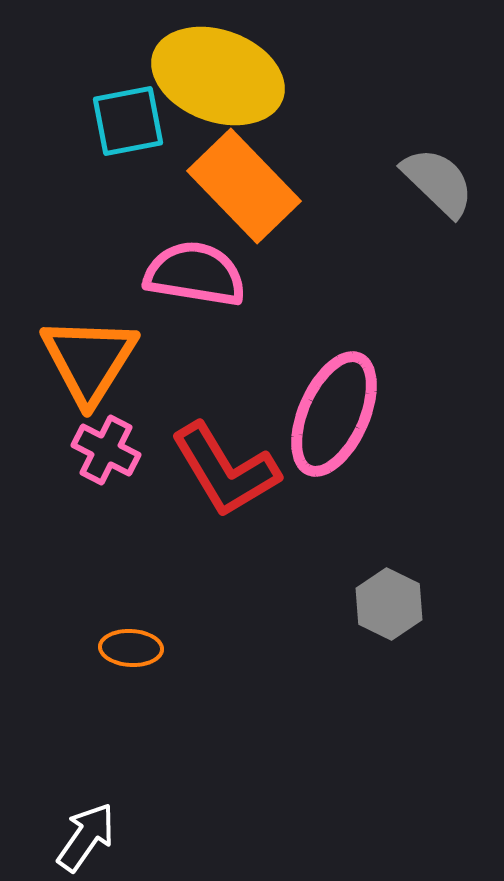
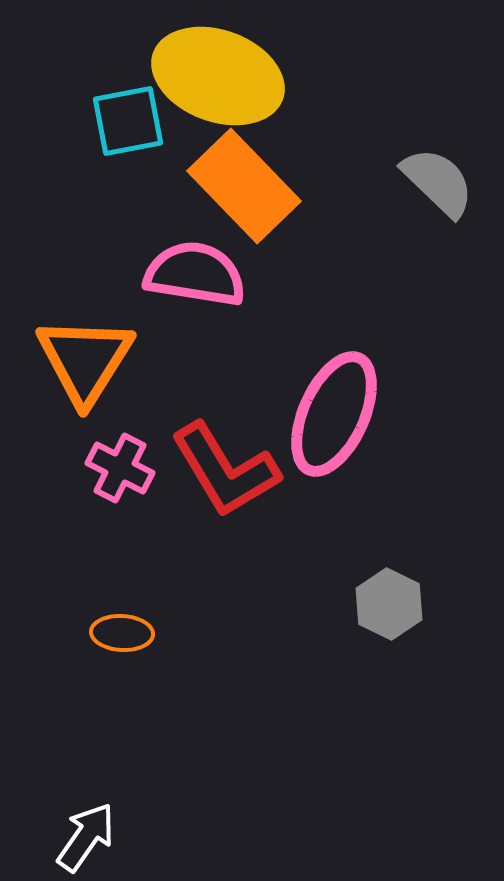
orange triangle: moved 4 px left
pink cross: moved 14 px right, 18 px down
orange ellipse: moved 9 px left, 15 px up
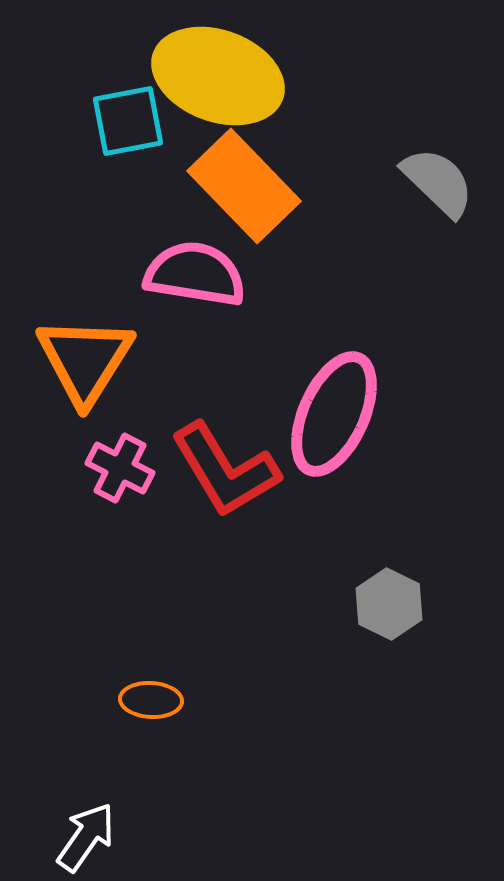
orange ellipse: moved 29 px right, 67 px down
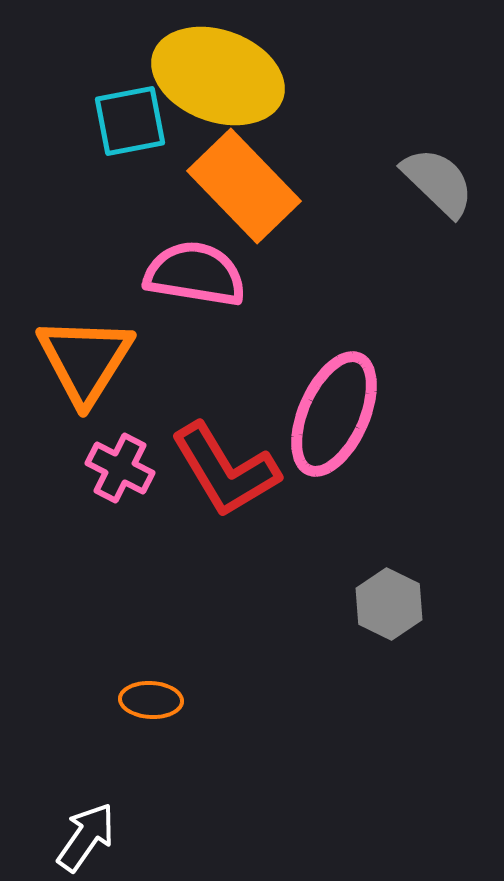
cyan square: moved 2 px right
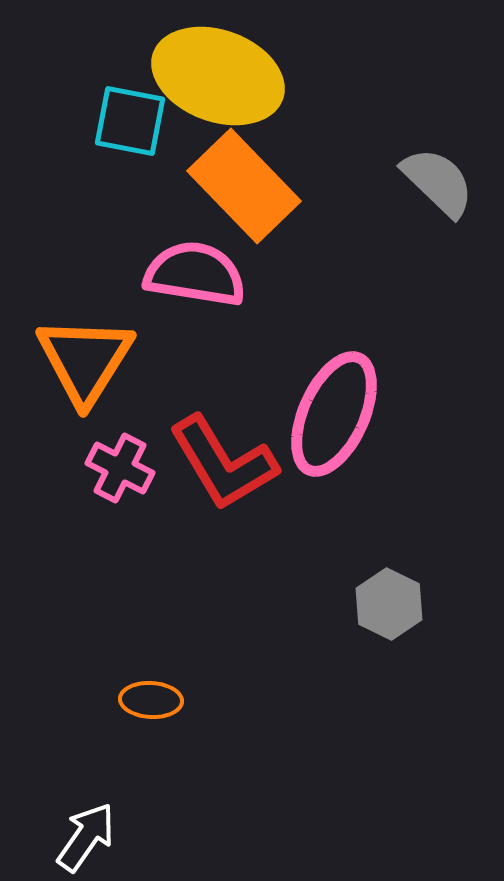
cyan square: rotated 22 degrees clockwise
red L-shape: moved 2 px left, 7 px up
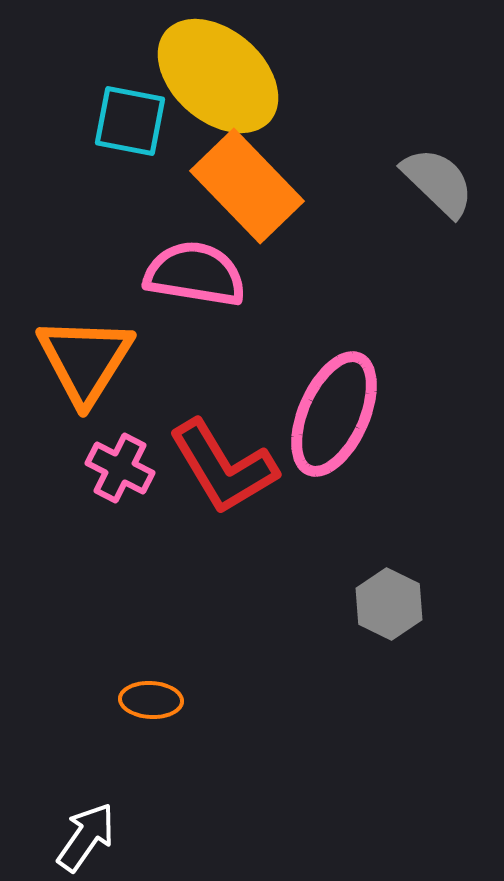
yellow ellipse: rotated 21 degrees clockwise
orange rectangle: moved 3 px right
red L-shape: moved 4 px down
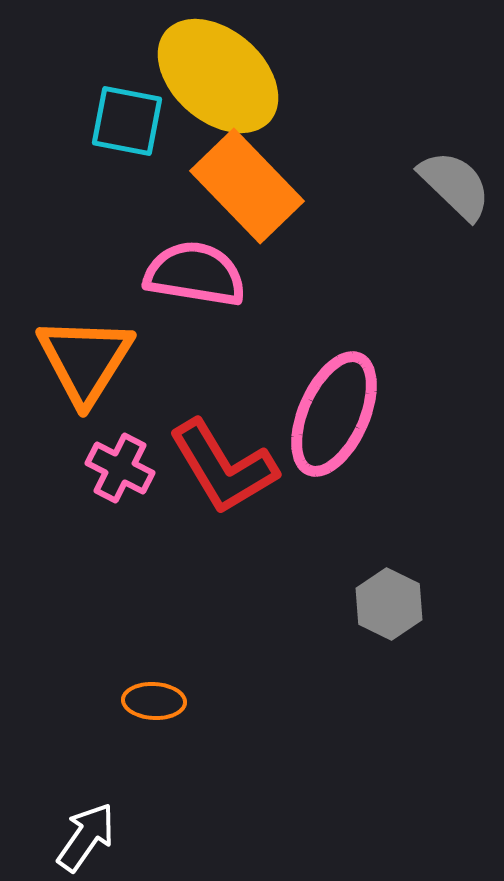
cyan square: moved 3 px left
gray semicircle: moved 17 px right, 3 px down
orange ellipse: moved 3 px right, 1 px down
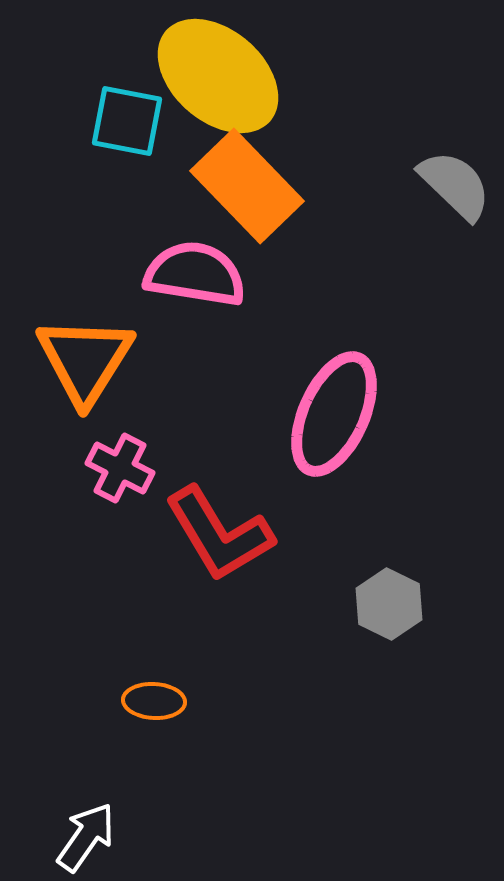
red L-shape: moved 4 px left, 67 px down
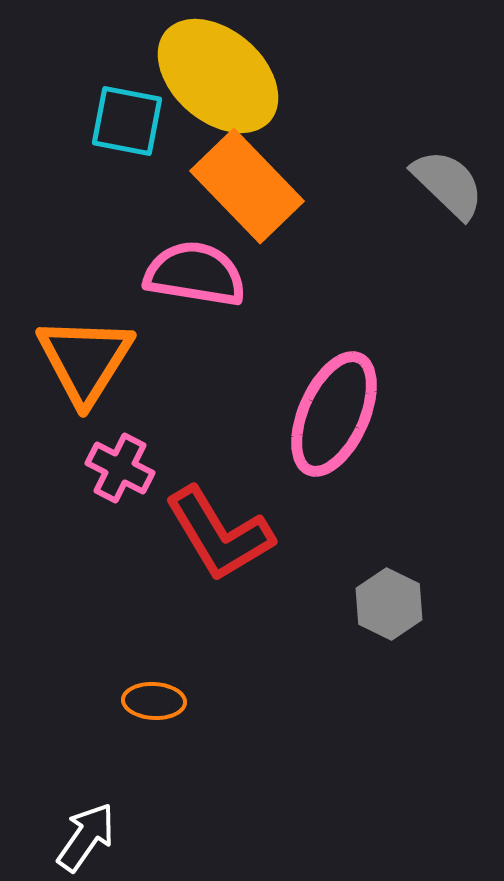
gray semicircle: moved 7 px left, 1 px up
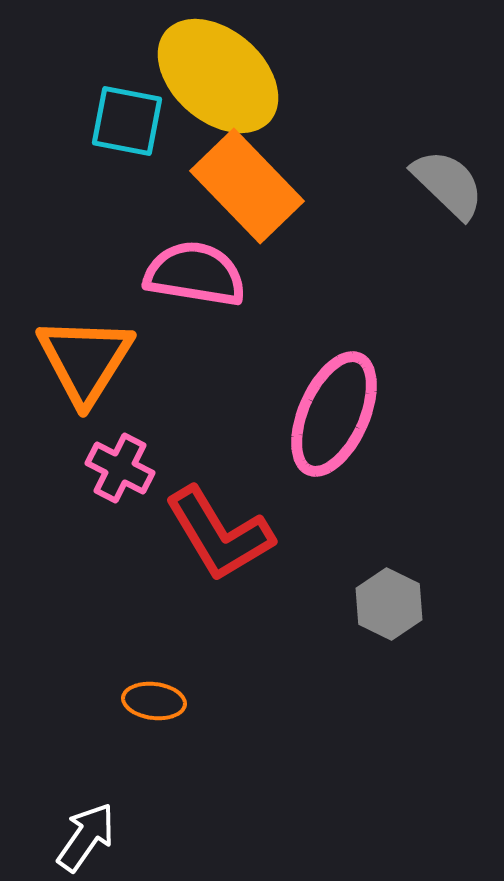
orange ellipse: rotated 4 degrees clockwise
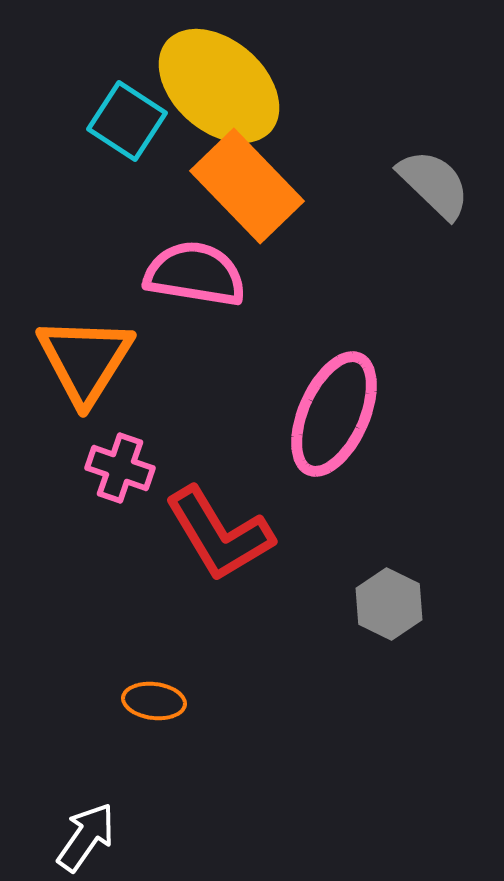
yellow ellipse: moved 1 px right, 10 px down
cyan square: rotated 22 degrees clockwise
gray semicircle: moved 14 px left
pink cross: rotated 8 degrees counterclockwise
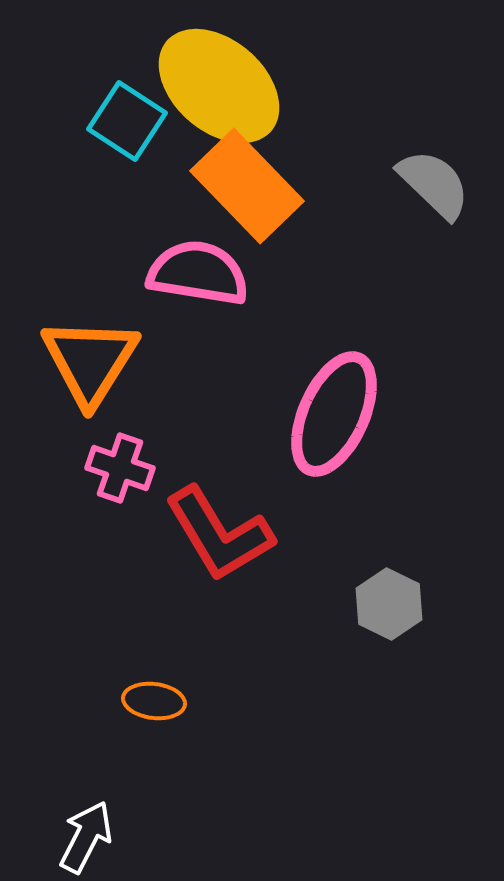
pink semicircle: moved 3 px right, 1 px up
orange triangle: moved 5 px right, 1 px down
white arrow: rotated 8 degrees counterclockwise
